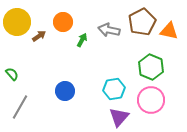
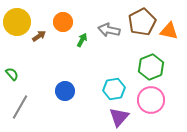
green hexagon: rotated 15 degrees clockwise
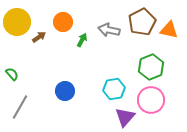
orange triangle: moved 1 px up
brown arrow: moved 1 px down
purple triangle: moved 6 px right
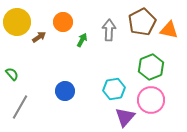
gray arrow: rotated 80 degrees clockwise
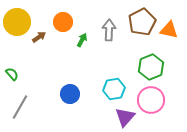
blue circle: moved 5 px right, 3 px down
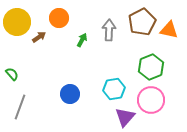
orange circle: moved 4 px left, 4 px up
gray line: rotated 10 degrees counterclockwise
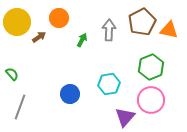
cyan hexagon: moved 5 px left, 5 px up
